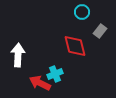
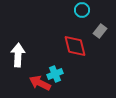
cyan circle: moved 2 px up
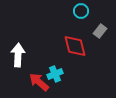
cyan circle: moved 1 px left, 1 px down
red arrow: moved 1 px left, 1 px up; rotated 15 degrees clockwise
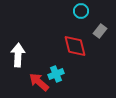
cyan cross: moved 1 px right
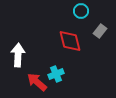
red diamond: moved 5 px left, 5 px up
red arrow: moved 2 px left
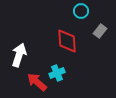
red diamond: moved 3 px left; rotated 10 degrees clockwise
white arrow: moved 1 px right; rotated 15 degrees clockwise
cyan cross: moved 1 px right, 1 px up
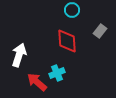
cyan circle: moved 9 px left, 1 px up
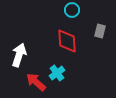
gray rectangle: rotated 24 degrees counterclockwise
cyan cross: rotated 14 degrees counterclockwise
red arrow: moved 1 px left
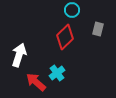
gray rectangle: moved 2 px left, 2 px up
red diamond: moved 2 px left, 4 px up; rotated 50 degrees clockwise
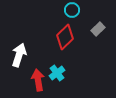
gray rectangle: rotated 32 degrees clockwise
red arrow: moved 2 px right, 2 px up; rotated 40 degrees clockwise
